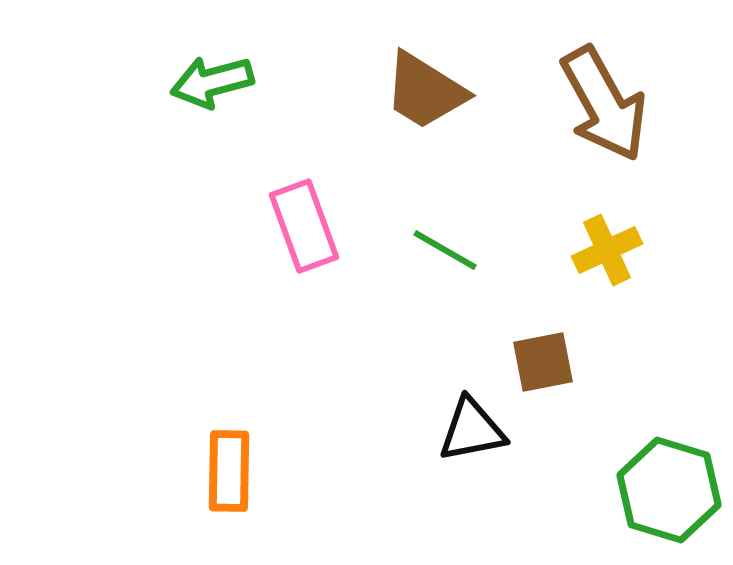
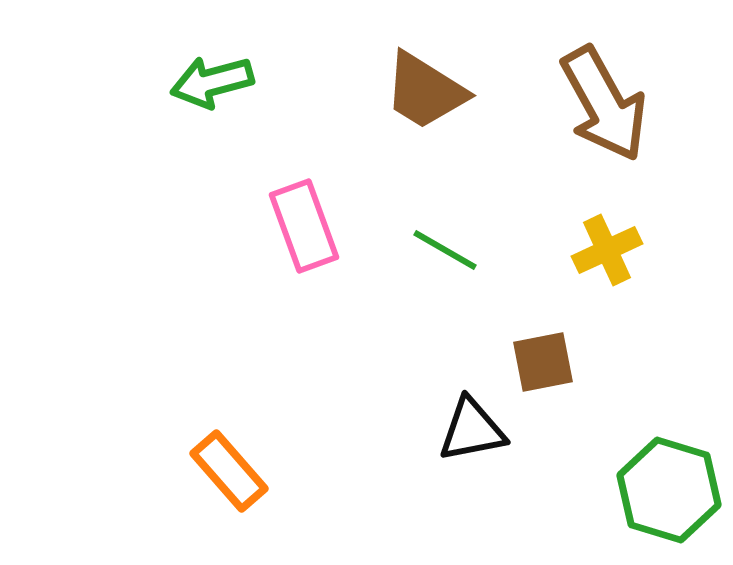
orange rectangle: rotated 42 degrees counterclockwise
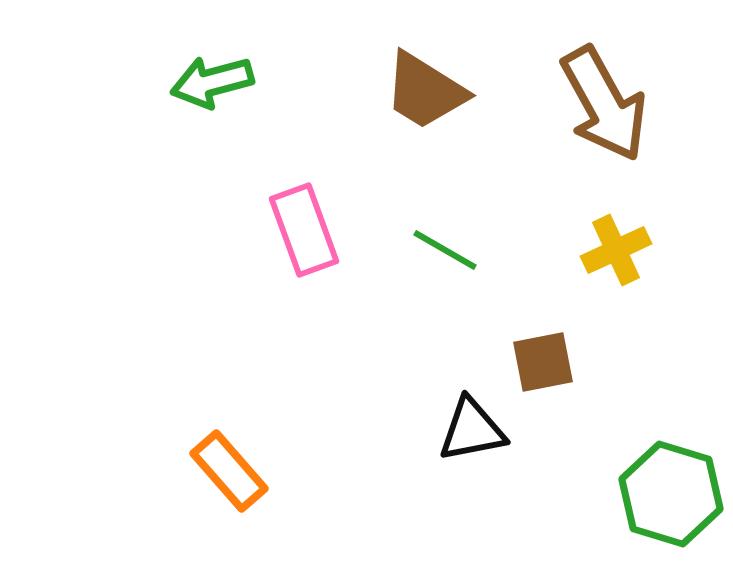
pink rectangle: moved 4 px down
yellow cross: moved 9 px right
green hexagon: moved 2 px right, 4 px down
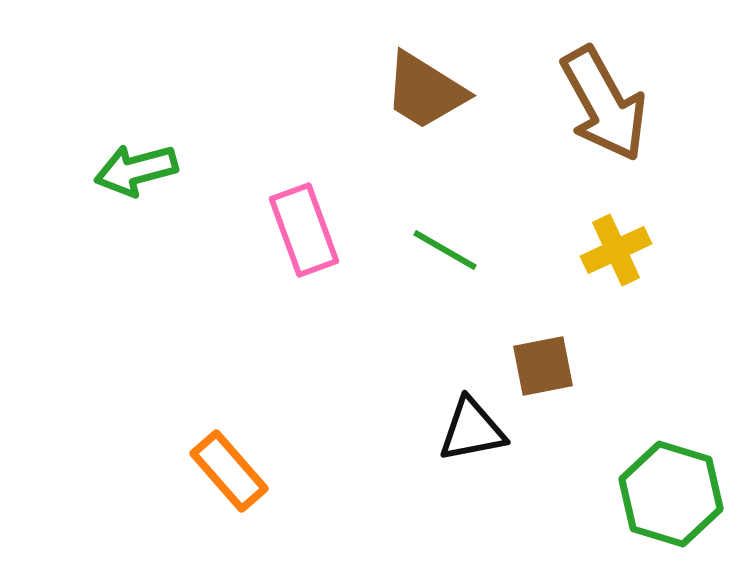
green arrow: moved 76 px left, 88 px down
brown square: moved 4 px down
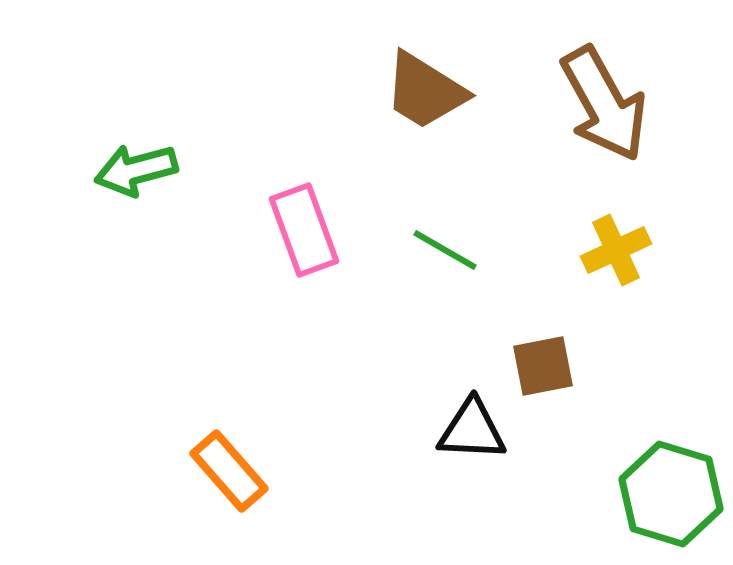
black triangle: rotated 14 degrees clockwise
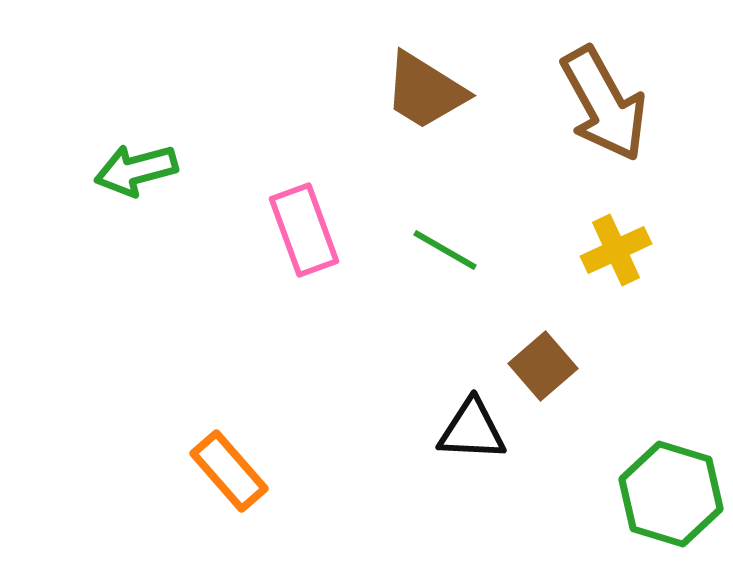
brown square: rotated 30 degrees counterclockwise
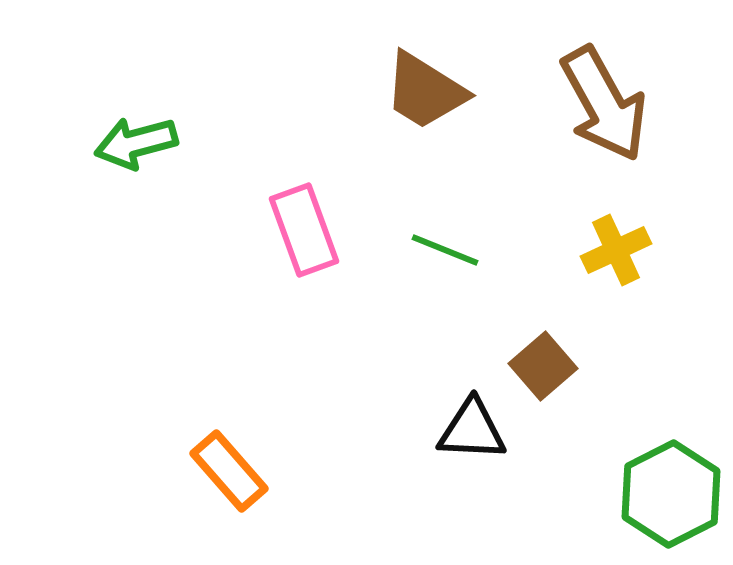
green arrow: moved 27 px up
green line: rotated 8 degrees counterclockwise
green hexagon: rotated 16 degrees clockwise
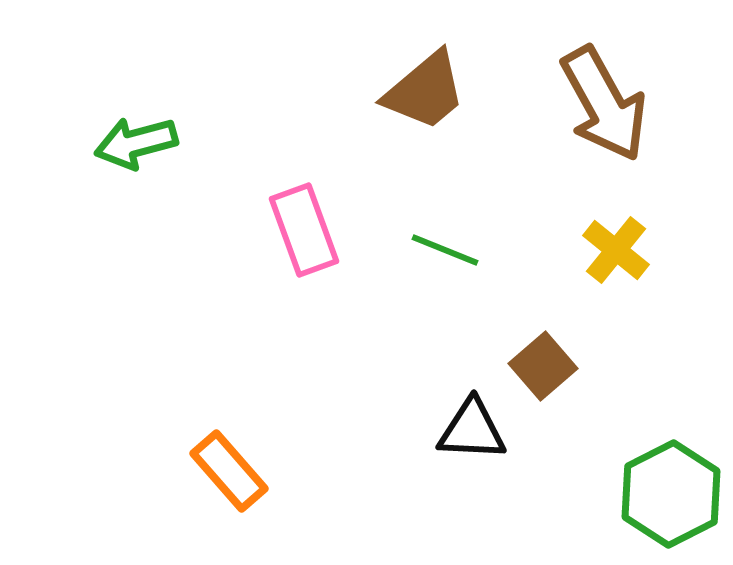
brown trapezoid: rotated 72 degrees counterclockwise
yellow cross: rotated 26 degrees counterclockwise
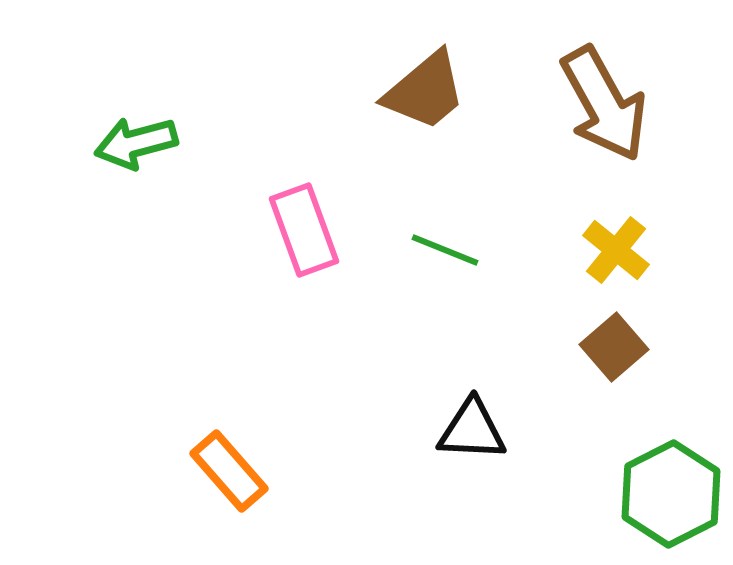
brown square: moved 71 px right, 19 px up
